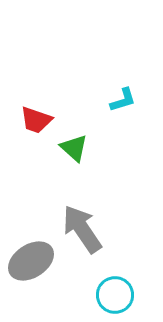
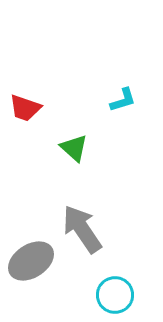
red trapezoid: moved 11 px left, 12 px up
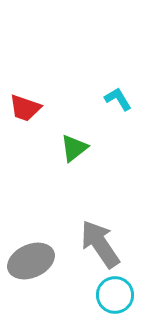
cyan L-shape: moved 5 px left, 1 px up; rotated 104 degrees counterclockwise
green triangle: rotated 40 degrees clockwise
gray arrow: moved 18 px right, 15 px down
gray ellipse: rotated 9 degrees clockwise
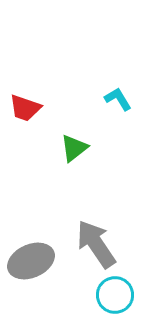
gray arrow: moved 4 px left
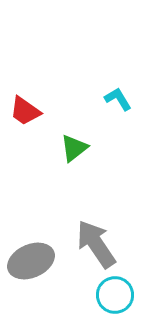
red trapezoid: moved 3 px down; rotated 16 degrees clockwise
